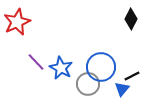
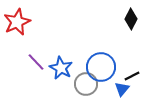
gray circle: moved 2 px left
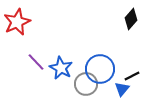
black diamond: rotated 15 degrees clockwise
blue circle: moved 1 px left, 2 px down
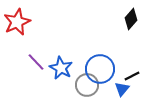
gray circle: moved 1 px right, 1 px down
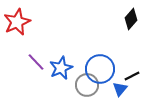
blue star: rotated 20 degrees clockwise
blue triangle: moved 2 px left
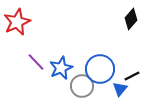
gray circle: moved 5 px left, 1 px down
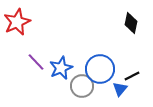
black diamond: moved 4 px down; rotated 30 degrees counterclockwise
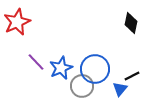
blue circle: moved 5 px left
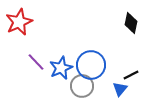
red star: moved 2 px right
blue circle: moved 4 px left, 4 px up
black line: moved 1 px left, 1 px up
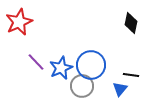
black line: rotated 35 degrees clockwise
